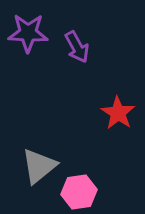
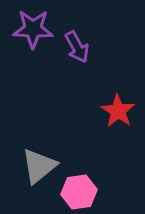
purple star: moved 5 px right, 4 px up
red star: moved 2 px up
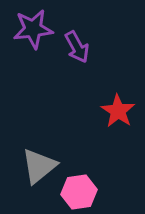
purple star: rotated 9 degrees counterclockwise
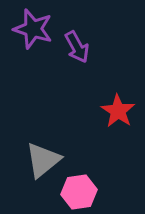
purple star: rotated 24 degrees clockwise
gray triangle: moved 4 px right, 6 px up
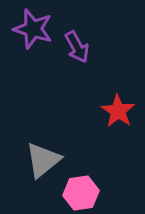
pink hexagon: moved 2 px right, 1 px down
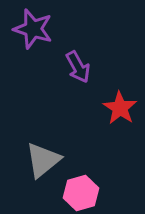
purple arrow: moved 1 px right, 20 px down
red star: moved 2 px right, 3 px up
pink hexagon: rotated 8 degrees counterclockwise
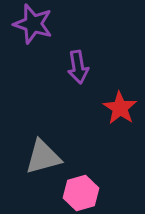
purple star: moved 5 px up
purple arrow: rotated 20 degrees clockwise
gray triangle: moved 3 px up; rotated 24 degrees clockwise
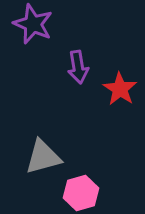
purple star: rotated 6 degrees clockwise
red star: moved 19 px up
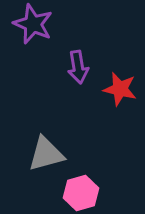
red star: rotated 20 degrees counterclockwise
gray triangle: moved 3 px right, 3 px up
